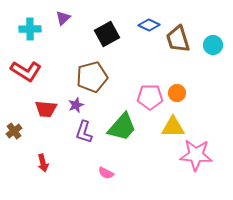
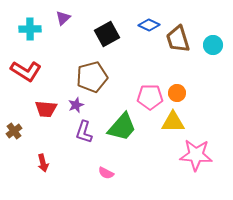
yellow triangle: moved 5 px up
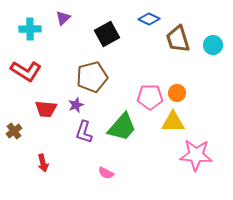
blue diamond: moved 6 px up
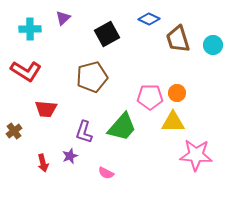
purple star: moved 6 px left, 51 px down
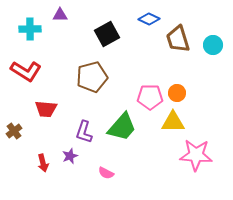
purple triangle: moved 3 px left, 3 px up; rotated 42 degrees clockwise
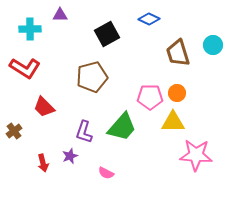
brown trapezoid: moved 14 px down
red L-shape: moved 1 px left, 3 px up
red trapezoid: moved 2 px left, 2 px up; rotated 40 degrees clockwise
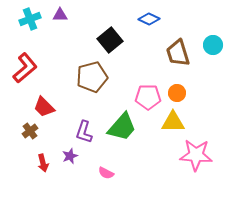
cyan cross: moved 10 px up; rotated 20 degrees counterclockwise
black square: moved 3 px right, 6 px down; rotated 10 degrees counterclockwise
red L-shape: rotated 72 degrees counterclockwise
pink pentagon: moved 2 px left
brown cross: moved 16 px right
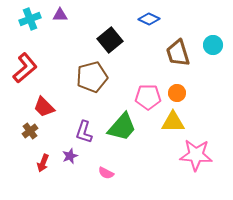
red arrow: rotated 36 degrees clockwise
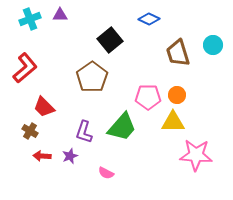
brown pentagon: rotated 20 degrees counterclockwise
orange circle: moved 2 px down
brown cross: rotated 21 degrees counterclockwise
red arrow: moved 1 px left, 7 px up; rotated 72 degrees clockwise
